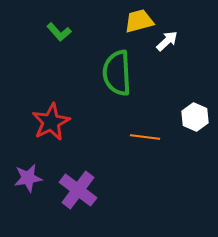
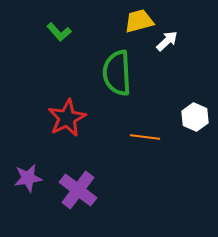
red star: moved 16 px right, 4 px up
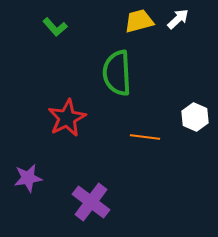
green L-shape: moved 4 px left, 5 px up
white arrow: moved 11 px right, 22 px up
purple cross: moved 13 px right, 12 px down
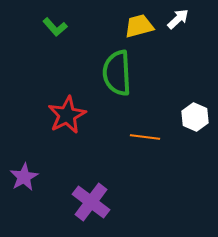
yellow trapezoid: moved 5 px down
red star: moved 3 px up
purple star: moved 4 px left, 1 px up; rotated 20 degrees counterclockwise
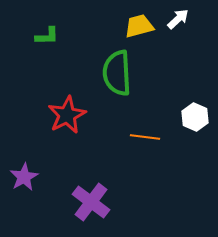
green L-shape: moved 8 px left, 9 px down; rotated 50 degrees counterclockwise
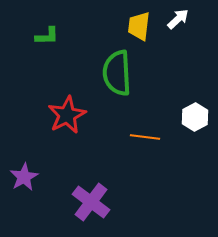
yellow trapezoid: rotated 68 degrees counterclockwise
white hexagon: rotated 8 degrees clockwise
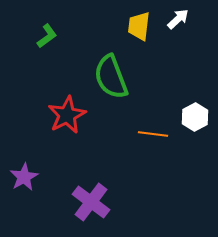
green L-shape: rotated 35 degrees counterclockwise
green semicircle: moved 6 px left, 4 px down; rotated 18 degrees counterclockwise
orange line: moved 8 px right, 3 px up
